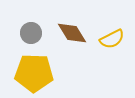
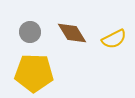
gray circle: moved 1 px left, 1 px up
yellow semicircle: moved 2 px right
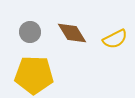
yellow semicircle: moved 1 px right
yellow pentagon: moved 2 px down
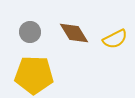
brown diamond: moved 2 px right
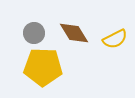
gray circle: moved 4 px right, 1 px down
yellow pentagon: moved 9 px right, 8 px up
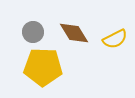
gray circle: moved 1 px left, 1 px up
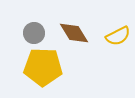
gray circle: moved 1 px right, 1 px down
yellow semicircle: moved 3 px right, 3 px up
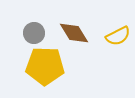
yellow pentagon: moved 2 px right, 1 px up
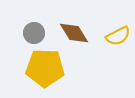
yellow pentagon: moved 2 px down
